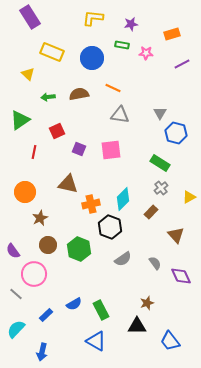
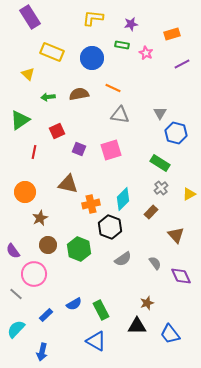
pink star at (146, 53): rotated 24 degrees clockwise
pink square at (111, 150): rotated 10 degrees counterclockwise
yellow triangle at (189, 197): moved 3 px up
blue trapezoid at (170, 341): moved 7 px up
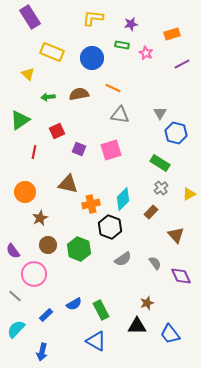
gray line at (16, 294): moved 1 px left, 2 px down
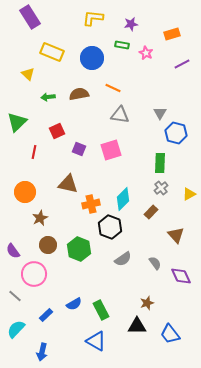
green triangle at (20, 120): moved 3 px left, 2 px down; rotated 10 degrees counterclockwise
green rectangle at (160, 163): rotated 60 degrees clockwise
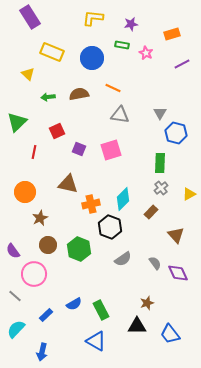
purple diamond at (181, 276): moved 3 px left, 3 px up
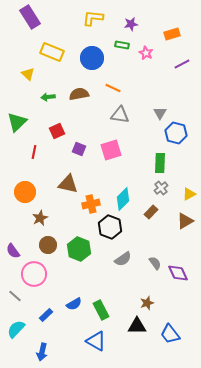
brown triangle at (176, 235): moved 9 px right, 14 px up; rotated 42 degrees clockwise
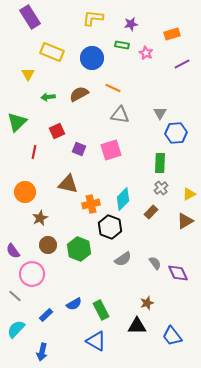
yellow triangle at (28, 74): rotated 16 degrees clockwise
brown semicircle at (79, 94): rotated 18 degrees counterclockwise
blue hexagon at (176, 133): rotated 20 degrees counterclockwise
pink circle at (34, 274): moved 2 px left
blue trapezoid at (170, 334): moved 2 px right, 2 px down
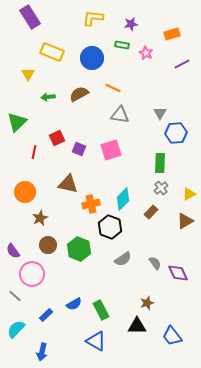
red square at (57, 131): moved 7 px down
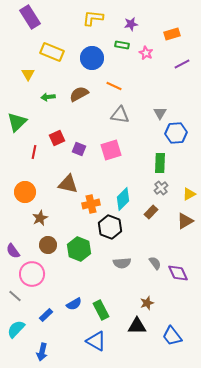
orange line at (113, 88): moved 1 px right, 2 px up
gray semicircle at (123, 259): moved 1 px left, 4 px down; rotated 30 degrees clockwise
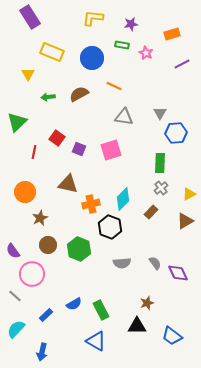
gray triangle at (120, 115): moved 4 px right, 2 px down
red square at (57, 138): rotated 28 degrees counterclockwise
blue trapezoid at (172, 336): rotated 15 degrees counterclockwise
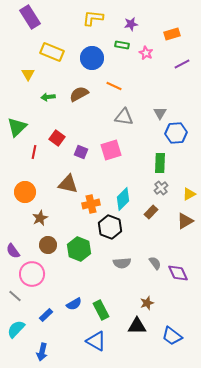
green triangle at (17, 122): moved 5 px down
purple square at (79, 149): moved 2 px right, 3 px down
